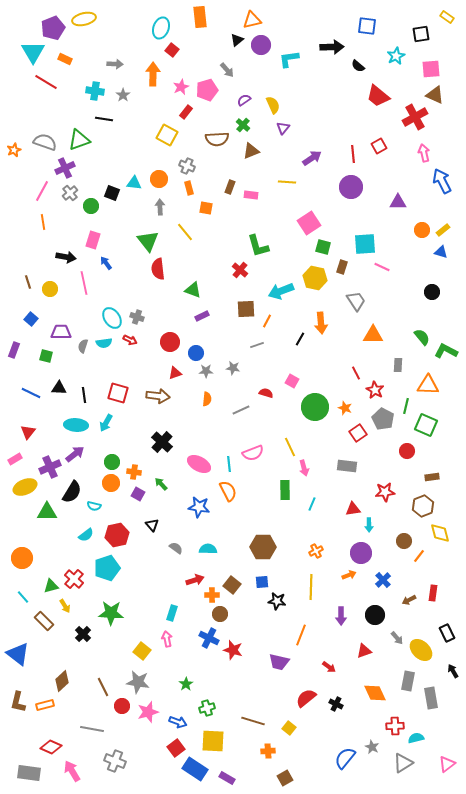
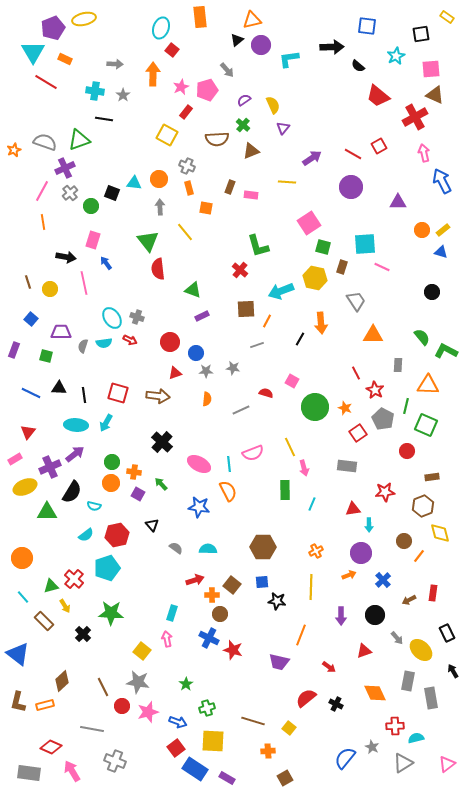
red line at (353, 154): rotated 54 degrees counterclockwise
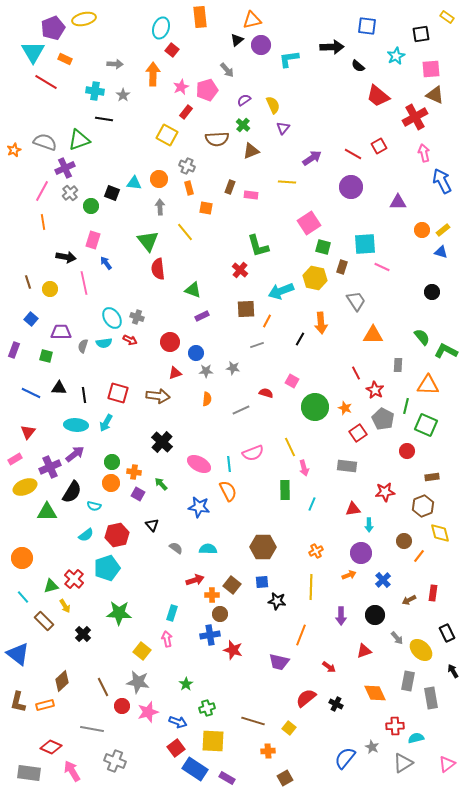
green star at (111, 613): moved 8 px right
blue cross at (209, 638): moved 1 px right, 3 px up; rotated 36 degrees counterclockwise
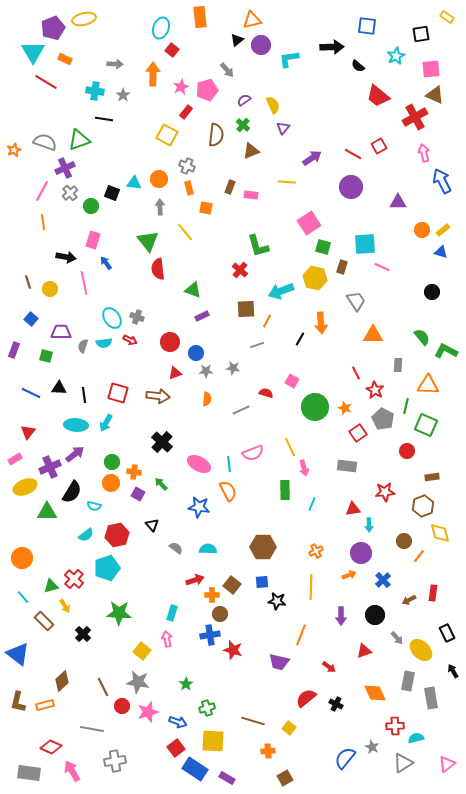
brown semicircle at (217, 139): moved 1 px left, 4 px up; rotated 80 degrees counterclockwise
gray cross at (115, 761): rotated 30 degrees counterclockwise
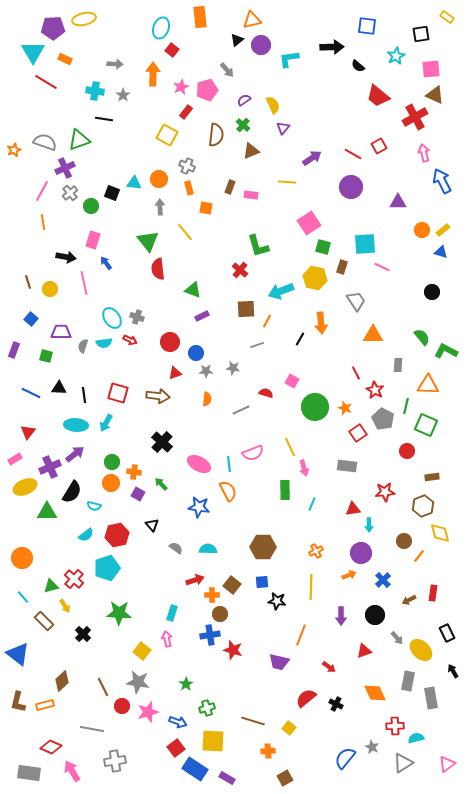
purple pentagon at (53, 28): rotated 20 degrees clockwise
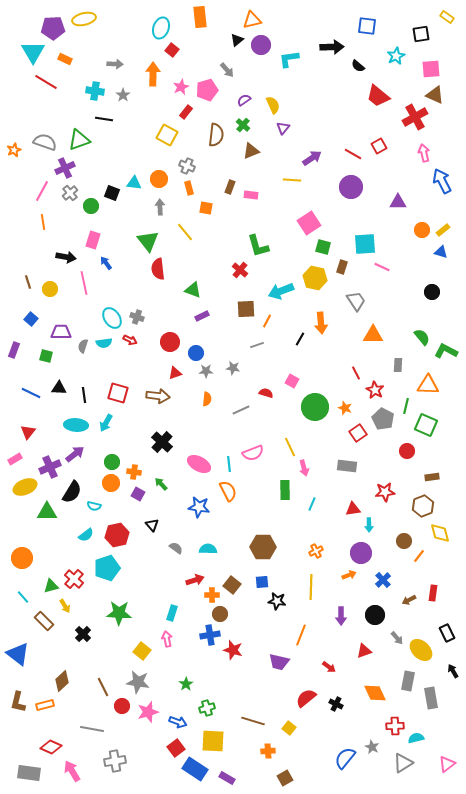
yellow line at (287, 182): moved 5 px right, 2 px up
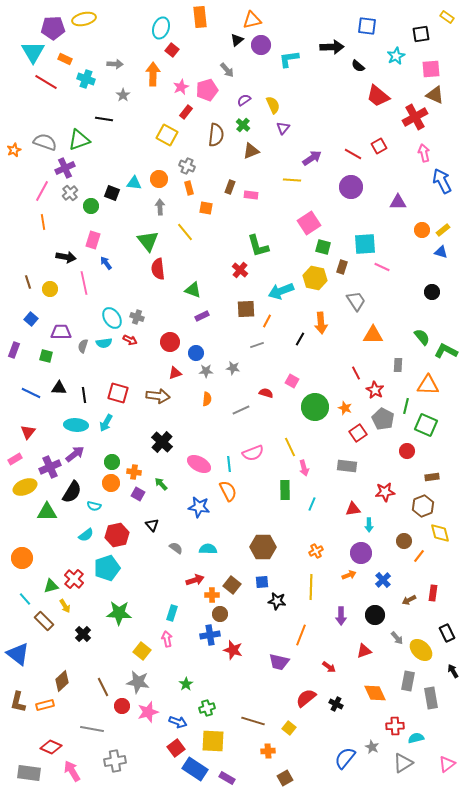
cyan cross at (95, 91): moved 9 px left, 12 px up; rotated 12 degrees clockwise
cyan line at (23, 597): moved 2 px right, 2 px down
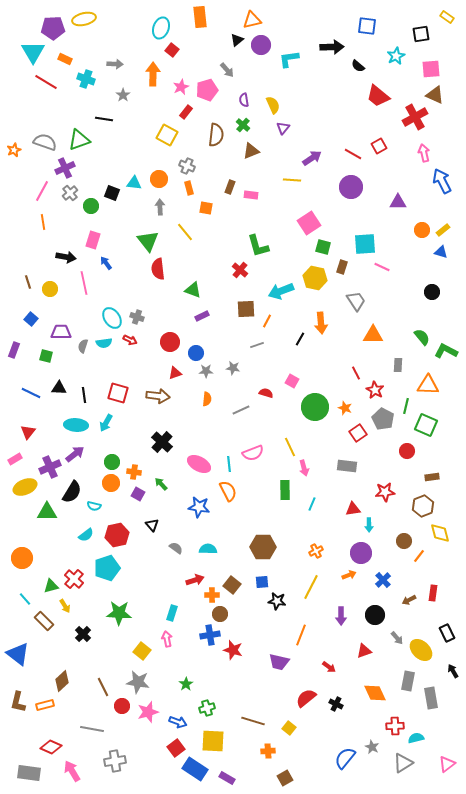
purple semicircle at (244, 100): rotated 64 degrees counterclockwise
yellow line at (311, 587): rotated 25 degrees clockwise
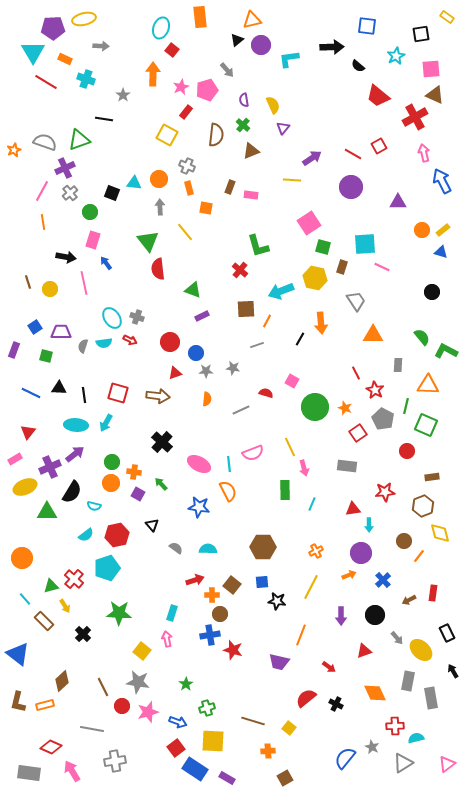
gray arrow at (115, 64): moved 14 px left, 18 px up
green circle at (91, 206): moved 1 px left, 6 px down
blue square at (31, 319): moved 4 px right, 8 px down; rotated 16 degrees clockwise
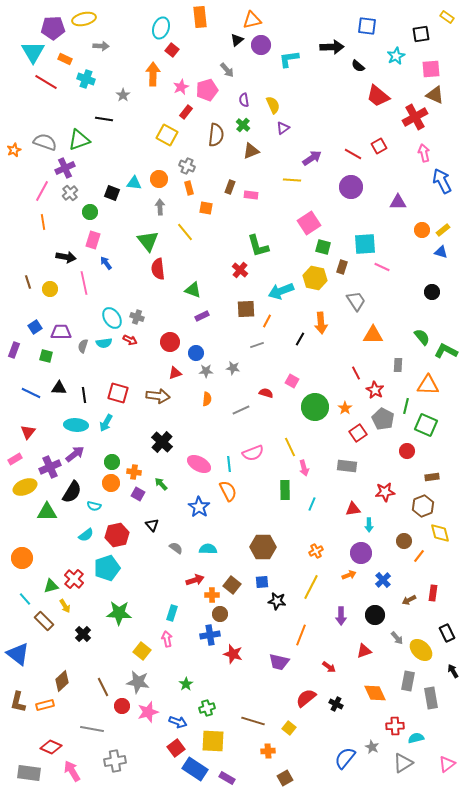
purple triangle at (283, 128): rotated 16 degrees clockwise
orange star at (345, 408): rotated 16 degrees clockwise
blue star at (199, 507): rotated 25 degrees clockwise
red star at (233, 650): moved 4 px down
